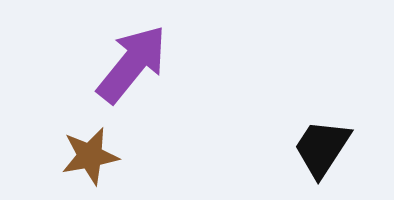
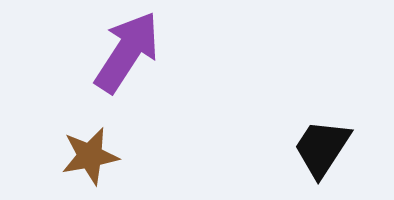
purple arrow: moved 5 px left, 12 px up; rotated 6 degrees counterclockwise
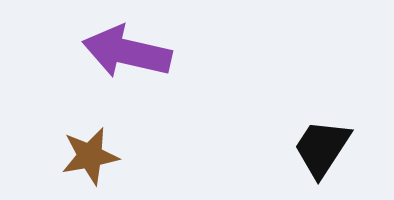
purple arrow: rotated 110 degrees counterclockwise
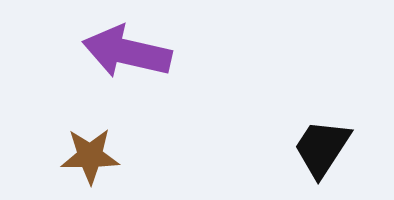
brown star: rotated 10 degrees clockwise
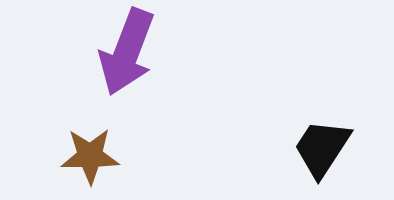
purple arrow: rotated 82 degrees counterclockwise
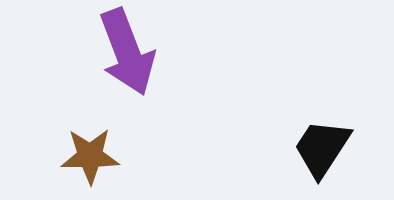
purple arrow: rotated 42 degrees counterclockwise
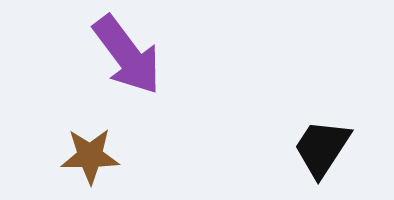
purple arrow: moved 3 px down; rotated 16 degrees counterclockwise
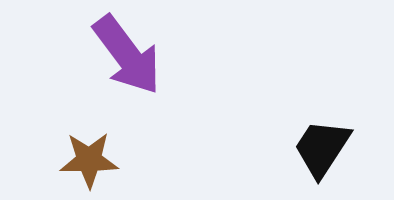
brown star: moved 1 px left, 4 px down
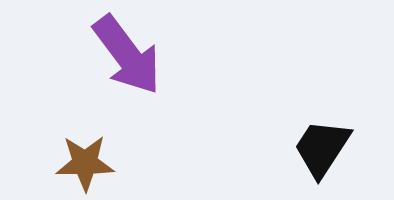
brown star: moved 4 px left, 3 px down
